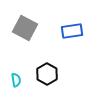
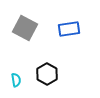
blue rectangle: moved 3 px left, 2 px up
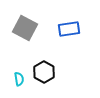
black hexagon: moved 3 px left, 2 px up
cyan semicircle: moved 3 px right, 1 px up
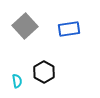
gray square: moved 2 px up; rotated 20 degrees clockwise
cyan semicircle: moved 2 px left, 2 px down
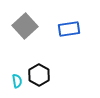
black hexagon: moved 5 px left, 3 px down
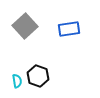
black hexagon: moved 1 px left, 1 px down; rotated 10 degrees counterclockwise
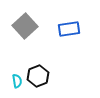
black hexagon: rotated 20 degrees clockwise
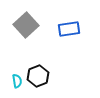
gray square: moved 1 px right, 1 px up
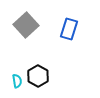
blue rectangle: rotated 65 degrees counterclockwise
black hexagon: rotated 10 degrees counterclockwise
